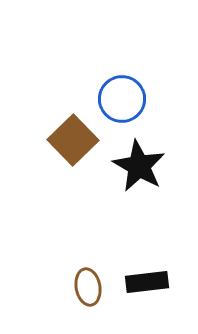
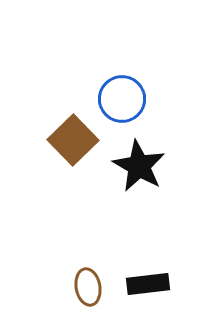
black rectangle: moved 1 px right, 2 px down
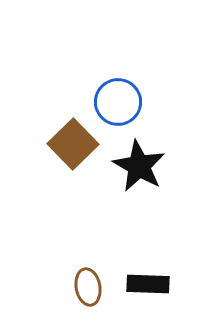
blue circle: moved 4 px left, 3 px down
brown square: moved 4 px down
black rectangle: rotated 9 degrees clockwise
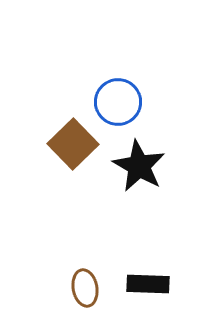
brown ellipse: moved 3 px left, 1 px down
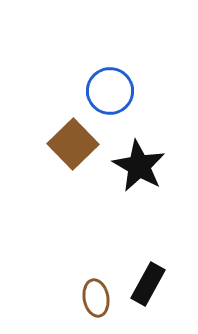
blue circle: moved 8 px left, 11 px up
black rectangle: rotated 63 degrees counterclockwise
brown ellipse: moved 11 px right, 10 px down
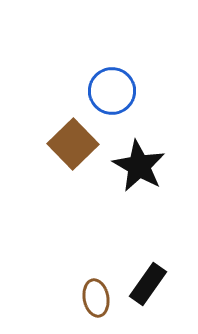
blue circle: moved 2 px right
black rectangle: rotated 6 degrees clockwise
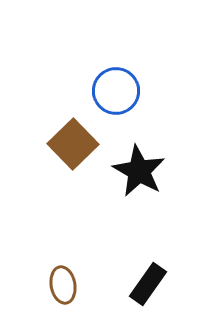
blue circle: moved 4 px right
black star: moved 5 px down
brown ellipse: moved 33 px left, 13 px up
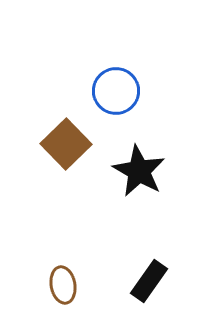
brown square: moved 7 px left
black rectangle: moved 1 px right, 3 px up
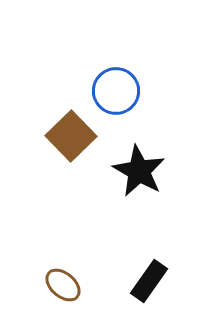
brown square: moved 5 px right, 8 px up
brown ellipse: rotated 39 degrees counterclockwise
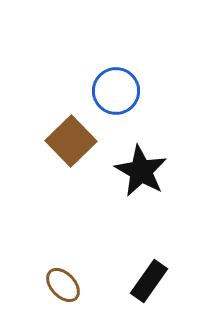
brown square: moved 5 px down
black star: moved 2 px right
brown ellipse: rotated 6 degrees clockwise
